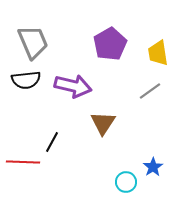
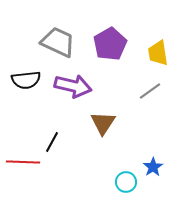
gray trapezoid: moved 25 px right; rotated 42 degrees counterclockwise
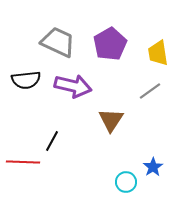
brown triangle: moved 8 px right, 3 px up
black line: moved 1 px up
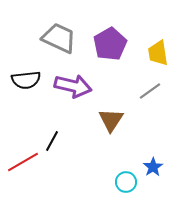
gray trapezoid: moved 1 px right, 4 px up
red line: rotated 32 degrees counterclockwise
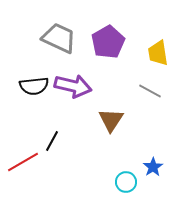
purple pentagon: moved 2 px left, 2 px up
black semicircle: moved 8 px right, 6 px down
gray line: rotated 65 degrees clockwise
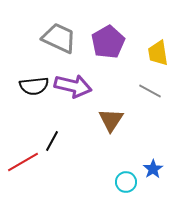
blue star: moved 2 px down
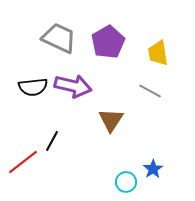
black semicircle: moved 1 px left, 1 px down
red line: rotated 8 degrees counterclockwise
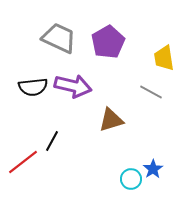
yellow trapezoid: moved 6 px right, 5 px down
gray line: moved 1 px right, 1 px down
brown triangle: rotated 40 degrees clockwise
cyan circle: moved 5 px right, 3 px up
